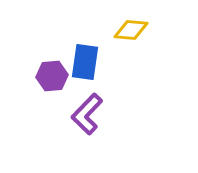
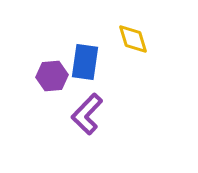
yellow diamond: moved 2 px right, 9 px down; rotated 68 degrees clockwise
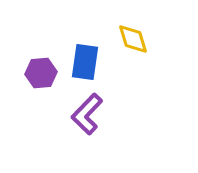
purple hexagon: moved 11 px left, 3 px up
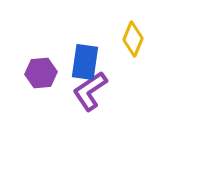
yellow diamond: rotated 40 degrees clockwise
purple L-shape: moved 3 px right, 23 px up; rotated 12 degrees clockwise
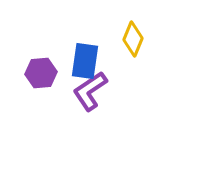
blue rectangle: moved 1 px up
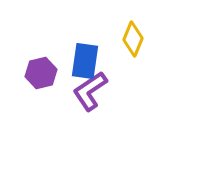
purple hexagon: rotated 8 degrees counterclockwise
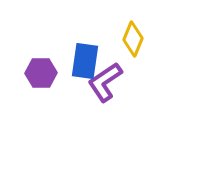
purple hexagon: rotated 12 degrees clockwise
purple L-shape: moved 15 px right, 9 px up
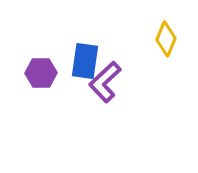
yellow diamond: moved 33 px right
purple L-shape: rotated 9 degrees counterclockwise
